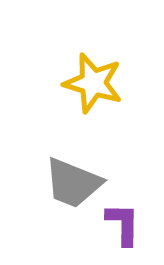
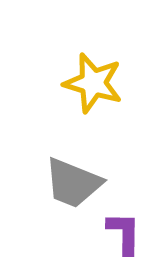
purple L-shape: moved 1 px right, 9 px down
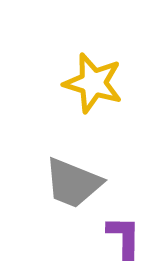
purple L-shape: moved 4 px down
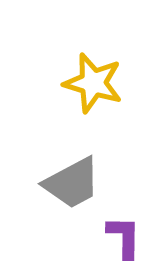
gray trapezoid: moved 1 px left; rotated 50 degrees counterclockwise
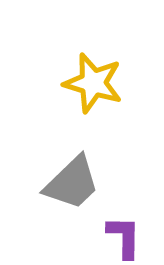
gray trapezoid: rotated 16 degrees counterclockwise
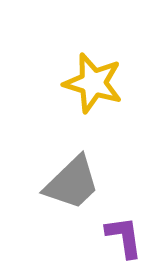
purple L-shape: rotated 9 degrees counterclockwise
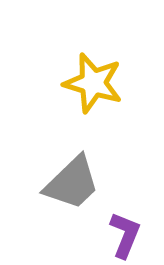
purple L-shape: moved 1 px right, 2 px up; rotated 30 degrees clockwise
